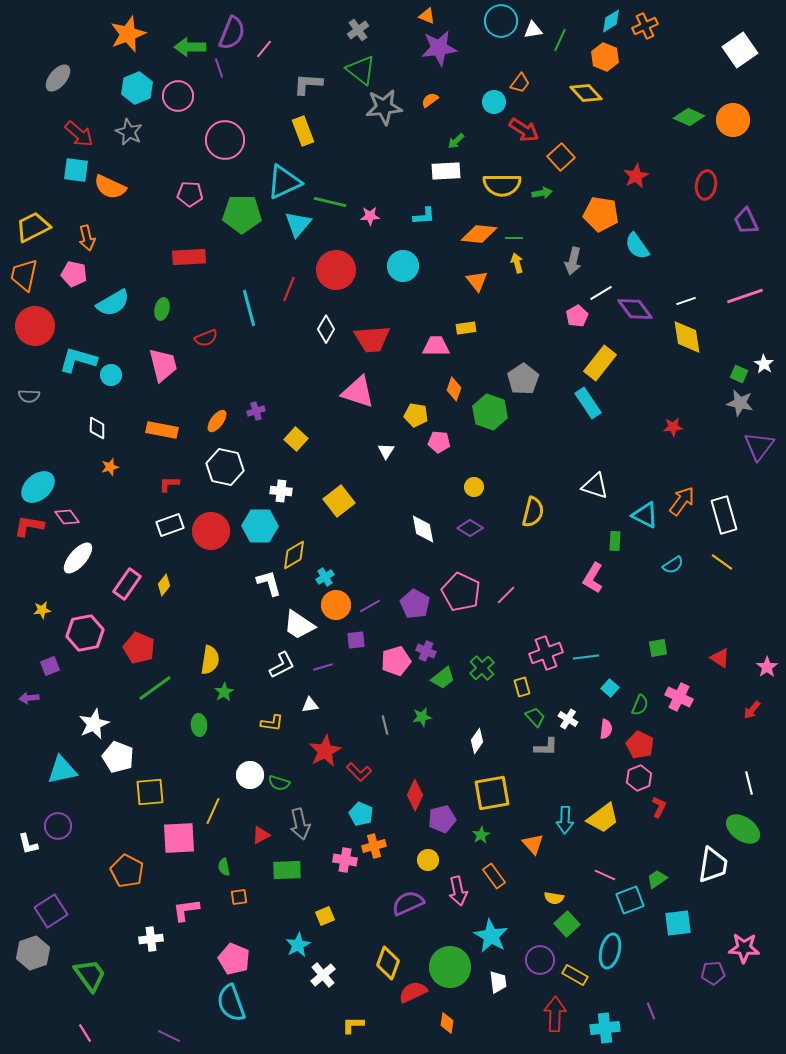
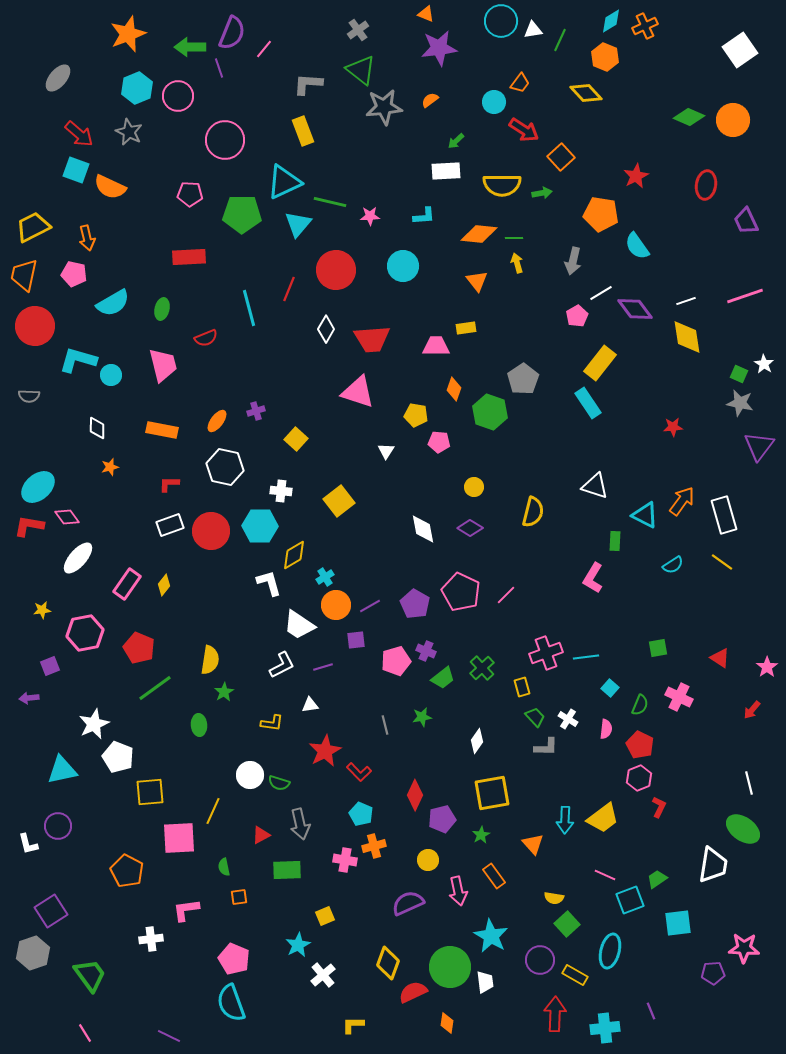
orange triangle at (427, 16): moved 1 px left, 2 px up
cyan square at (76, 170): rotated 12 degrees clockwise
white trapezoid at (498, 982): moved 13 px left
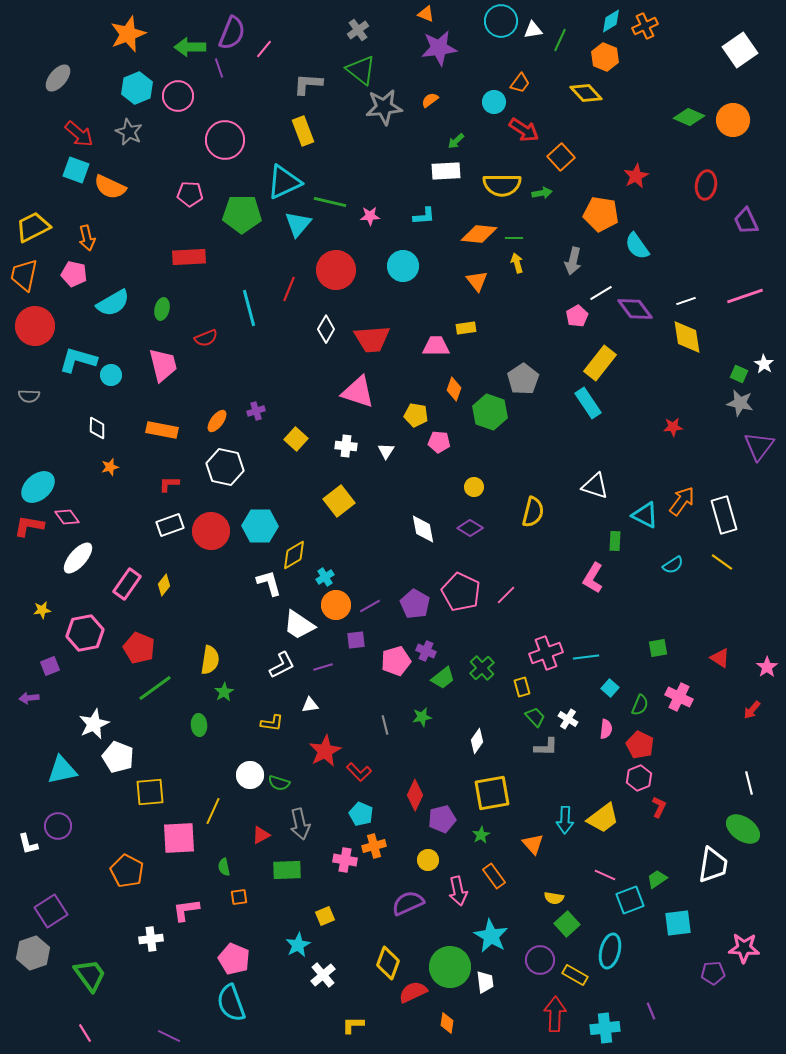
white cross at (281, 491): moved 65 px right, 45 px up
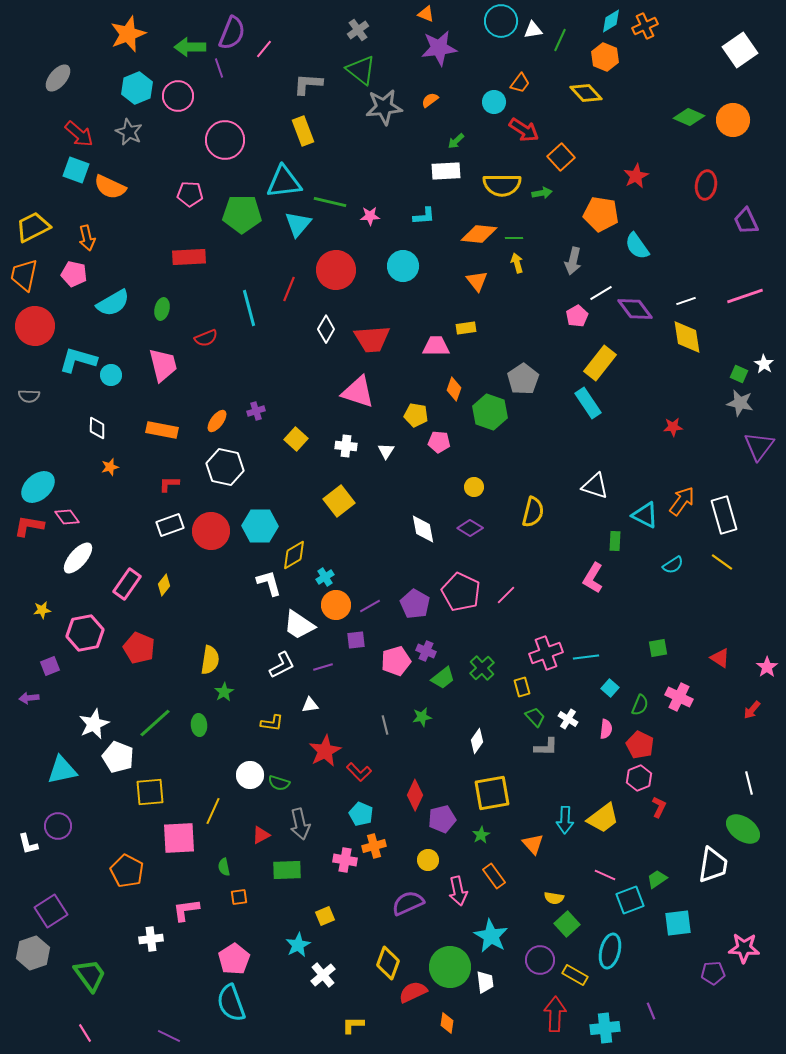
cyan triangle at (284, 182): rotated 18 degrees clockwise
green line at (155, 688): moved 35 px down; rotated 6 degrees counterclockwise
pink pentagon at (234, 959): rotated 16 degrees clockwise
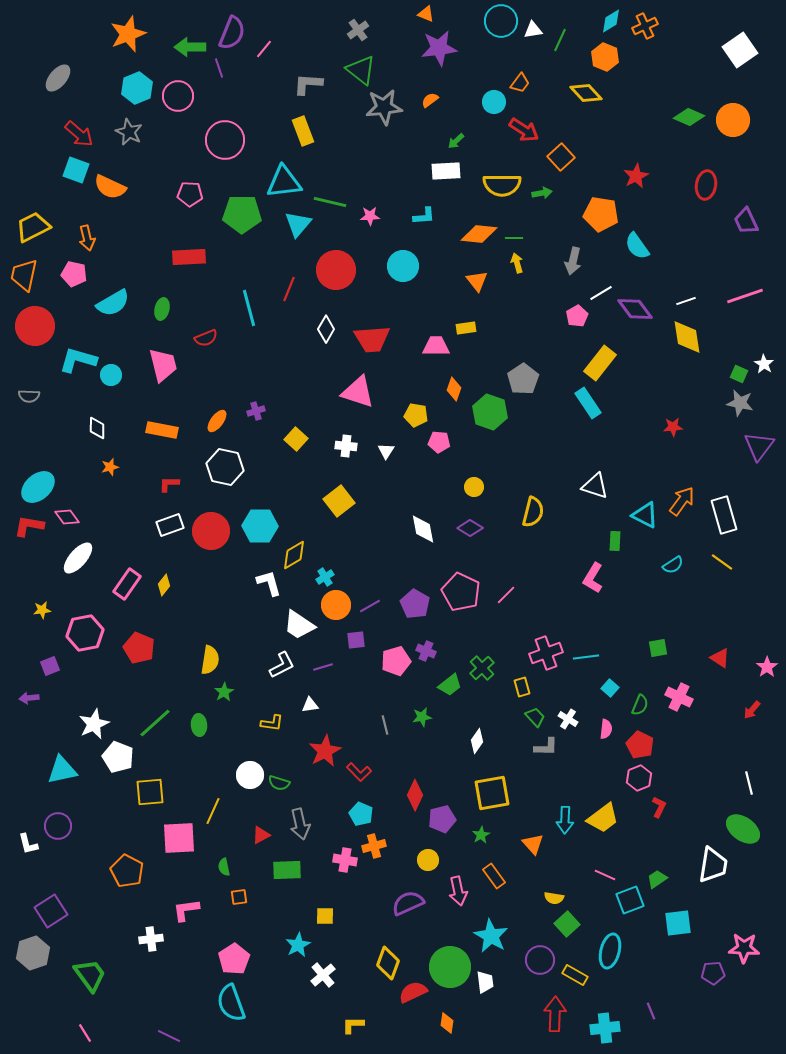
green trapezoid at (443, 678): moved 7 px right, 7 px down
yellow square at (325, 916): rotated 24 degrees clockwise
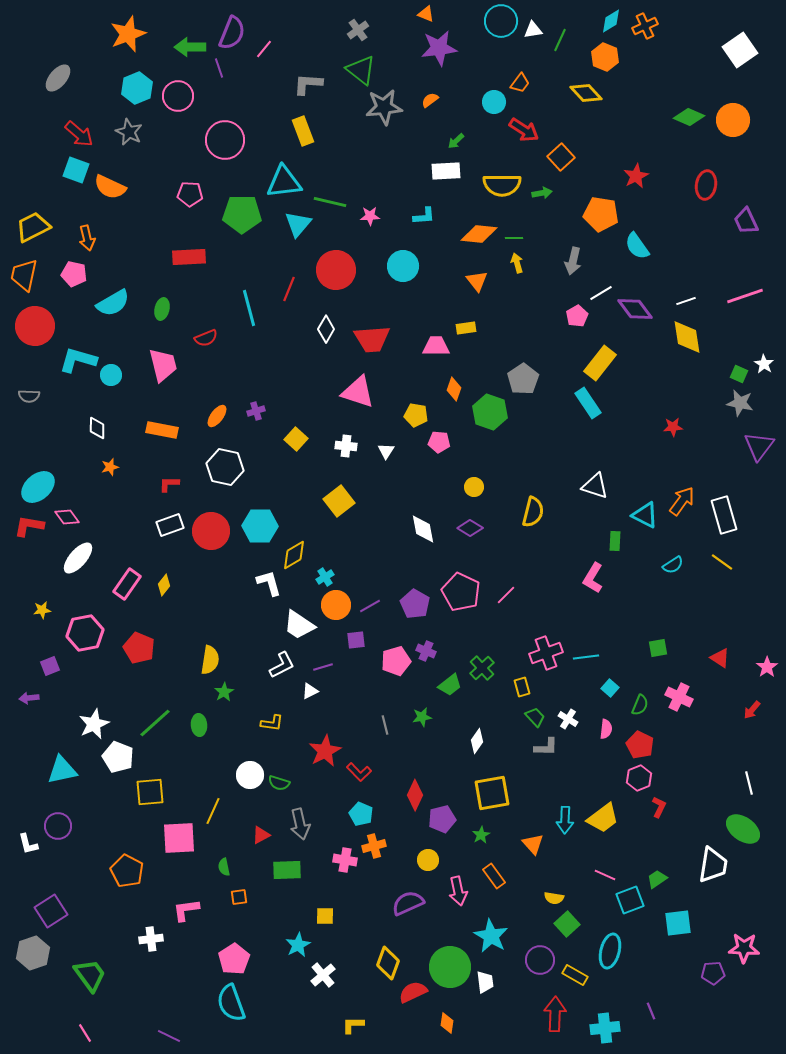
orange ellipse at (217, 421): moved 5 px up
white triangle at (310, 705): moved 14 px up; rotated 18 degrees counterclockwise
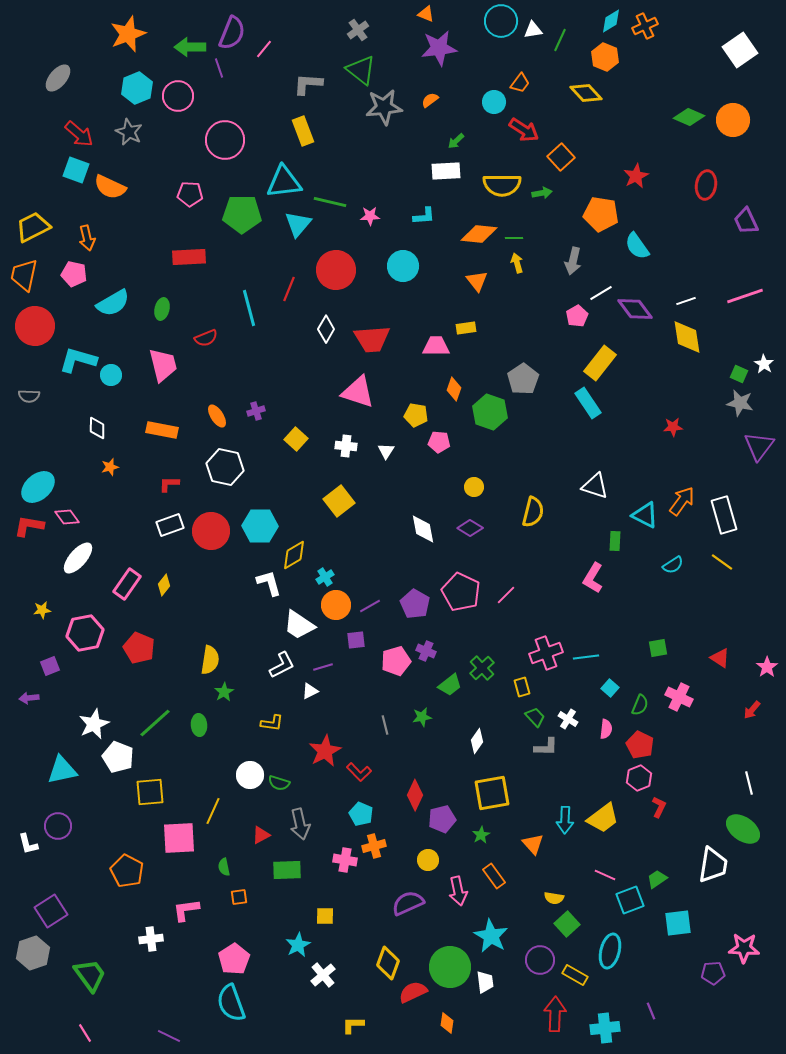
orange ellipse at (217, 416): rotated 70 degrees counterclockwise
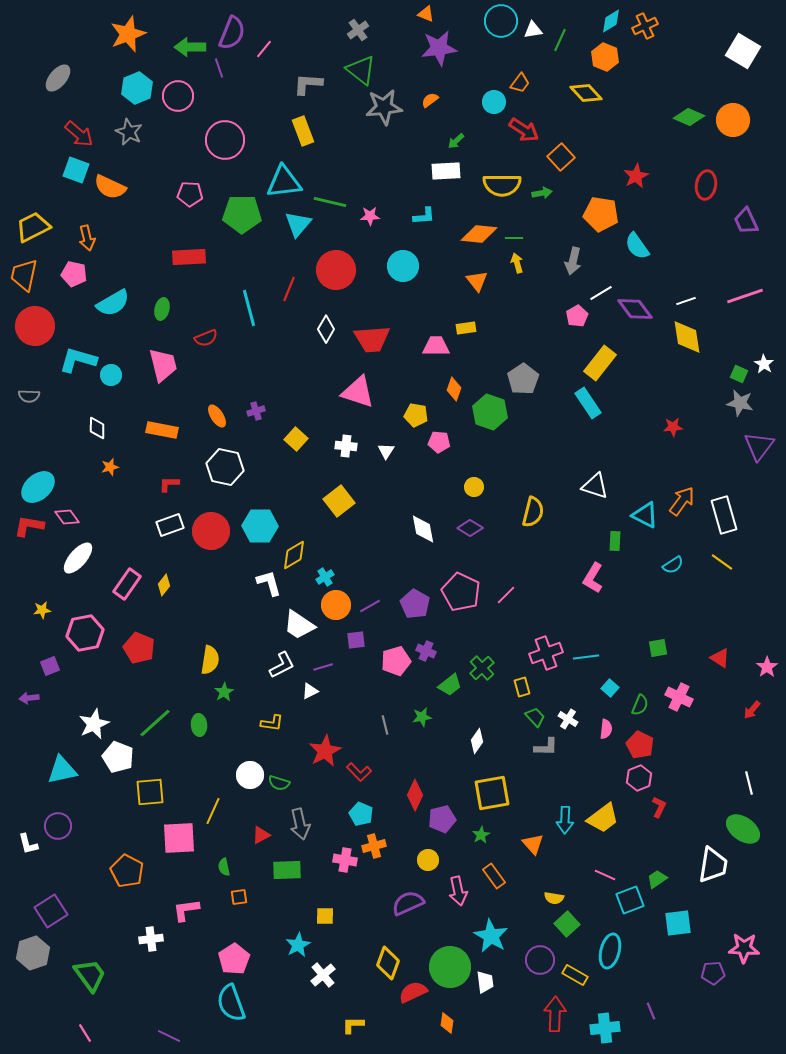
white square at (740, 50): moved 3 px right, 1 px down; rotated 24 degrees counterclockwise
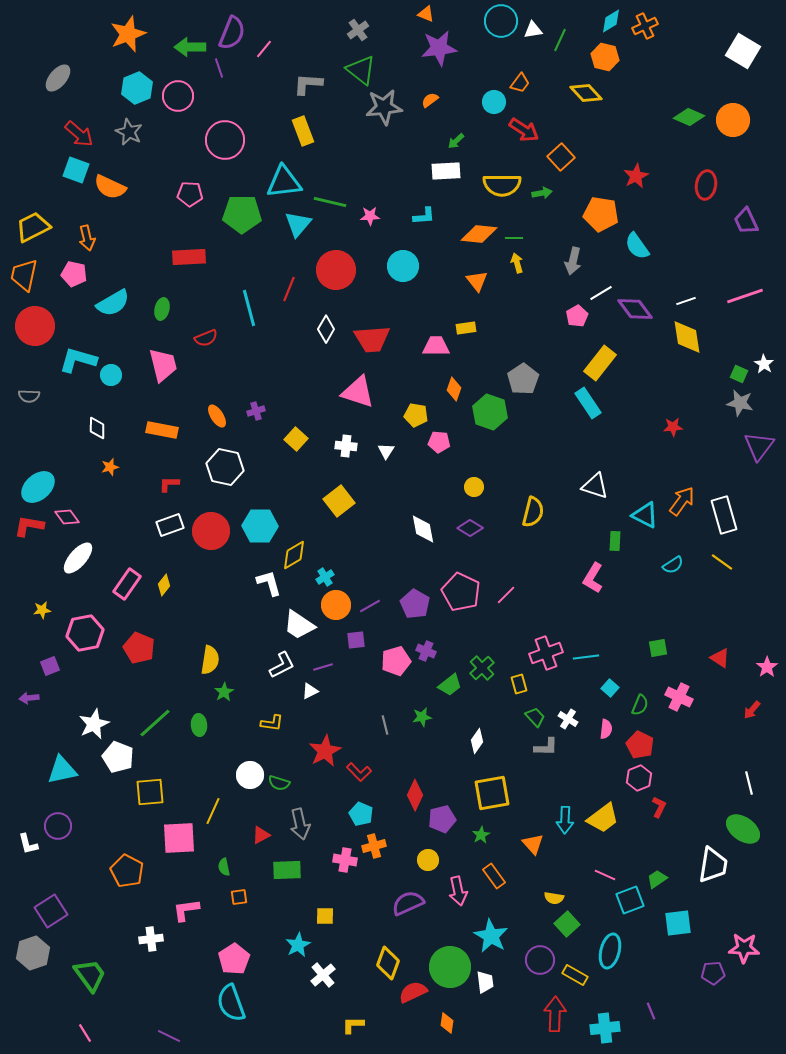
orange hexagon at (605, 57): rotated 8 degrees counterclockwise
yellow rectangle at (522, 687): moved 3 px left, 3 px up
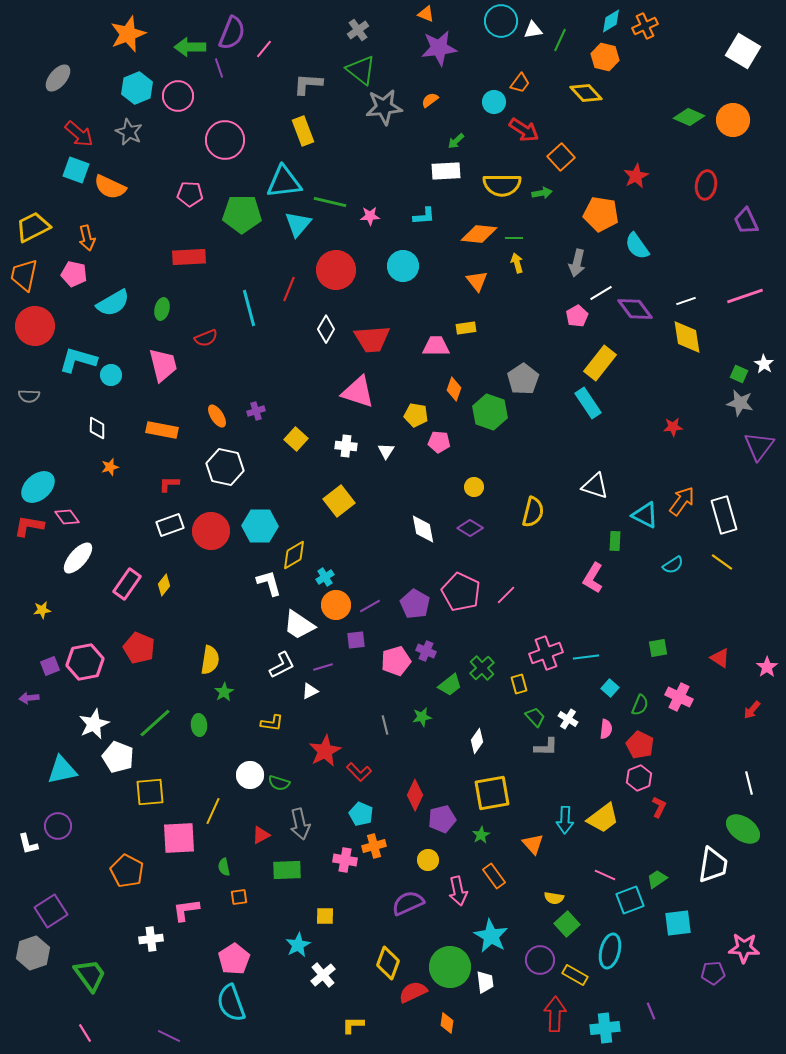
gray arrow at (573, 261): moved 4 px right, 2 px down
pink hexagon at (85, 633): moved 29 px down
